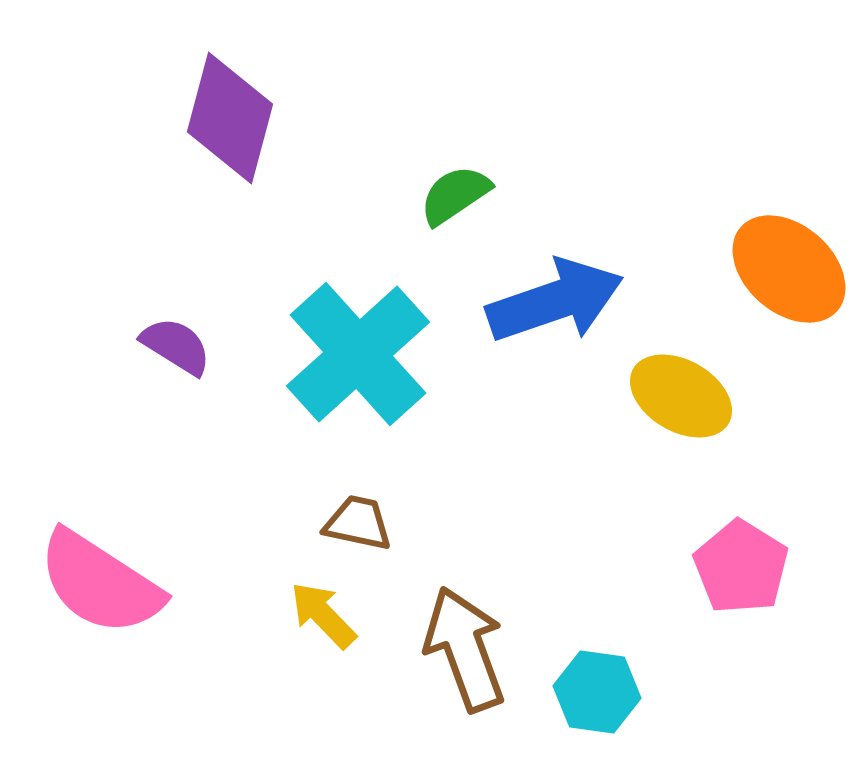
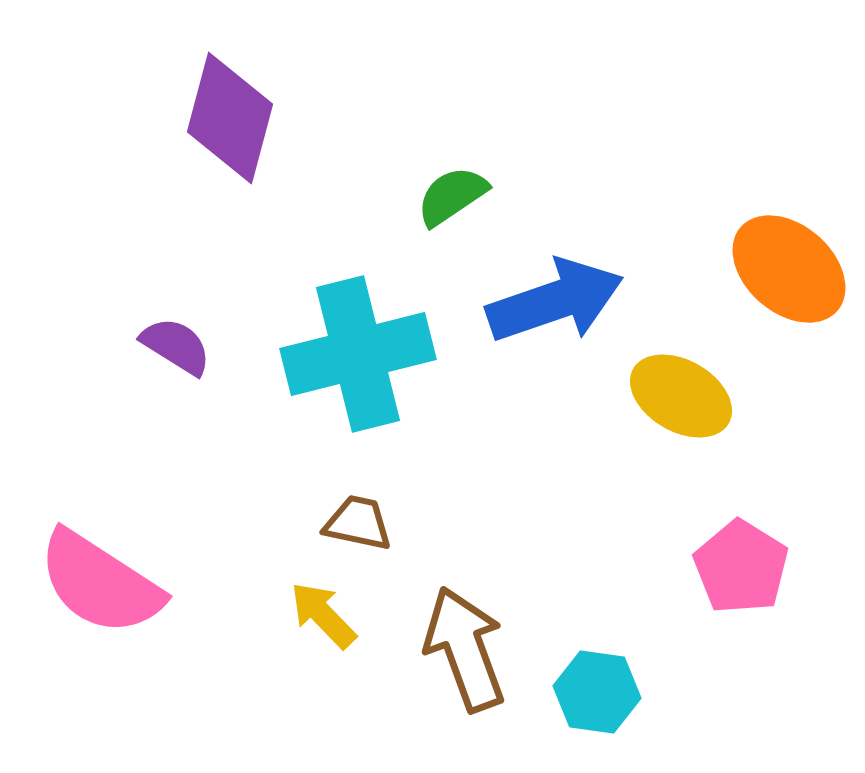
green semicircle: moved 3 px left, 1 px down
cyan cross: rotated 28 degrees clockwise
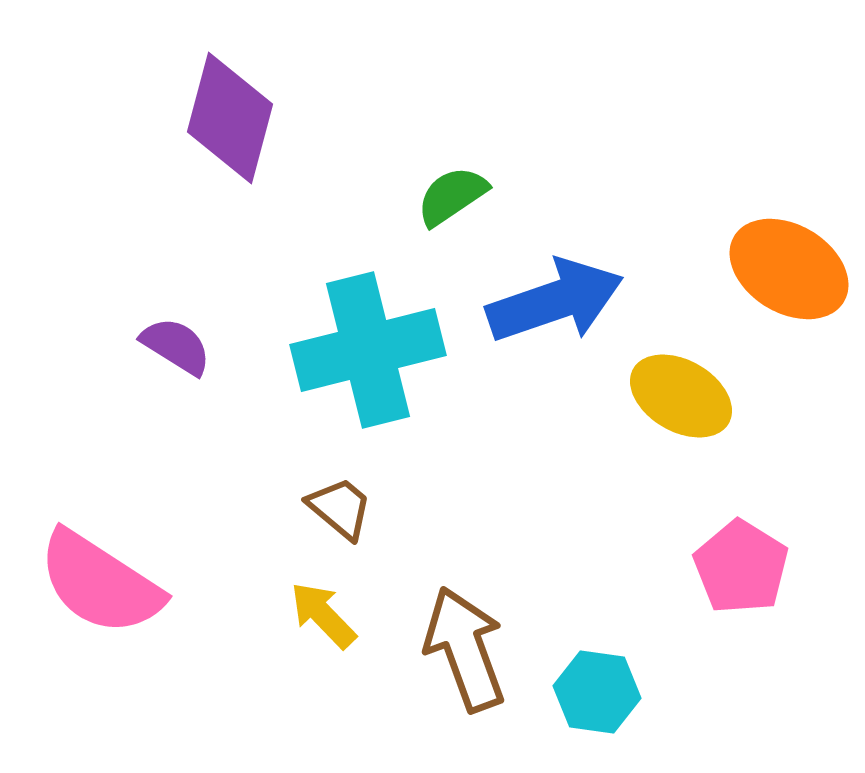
orange ellipse: rotated 10 degrees counterclockwise
cyan cross: moved 10 px right, 4 px up
brown trapezoid: moved 18 px left, 15 px up; rotated 28 degrees clockwise
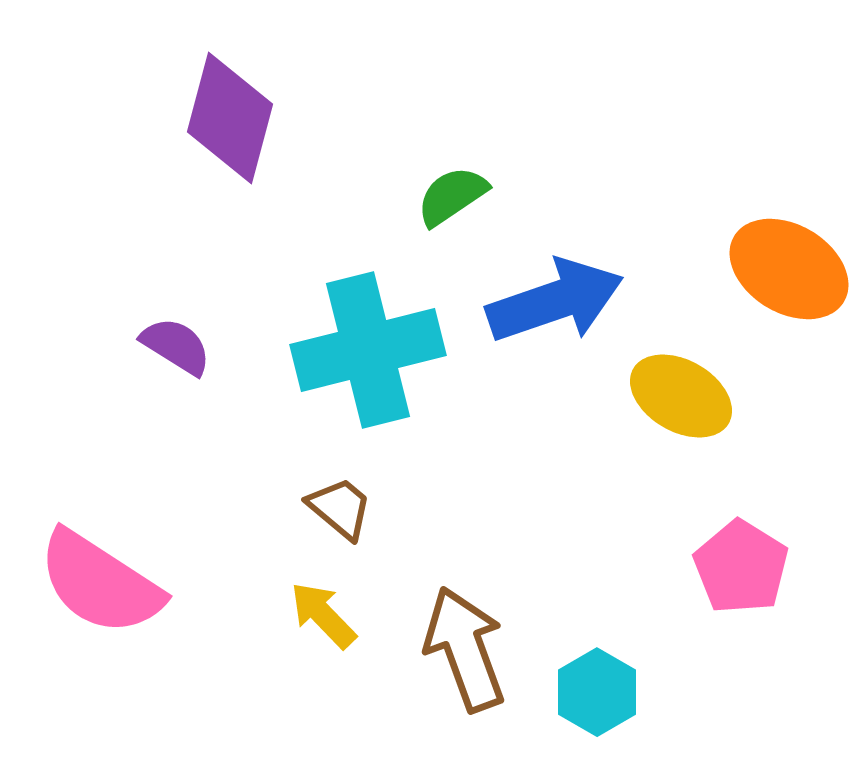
cyan hexagon: rotated 22 degrees clockwise
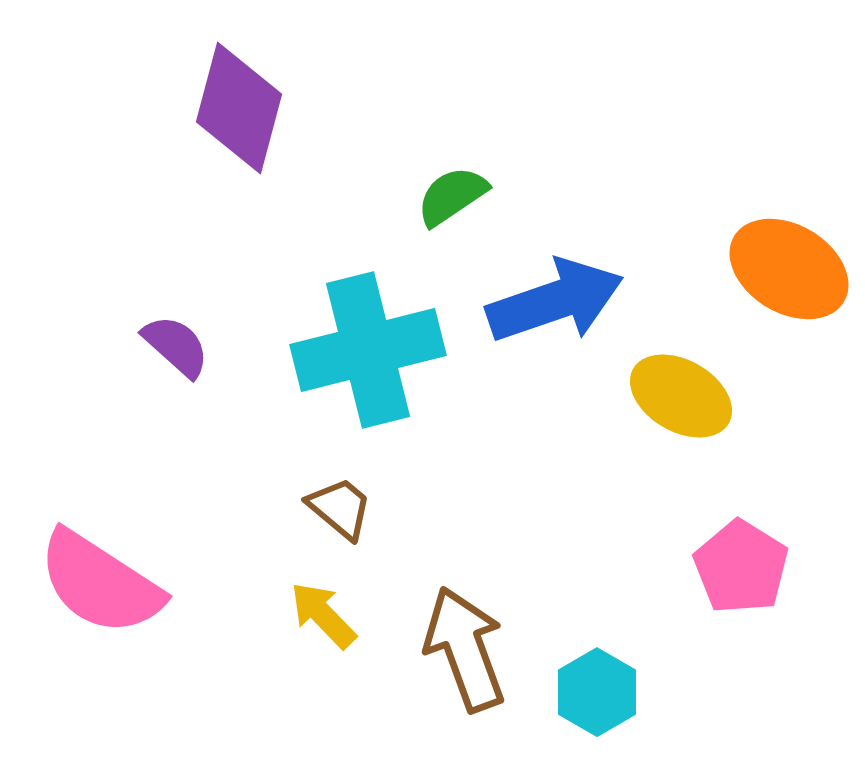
purple diamond: moved 9 px right, 10 px up
purple semicircle: rotated 10 degrees clockwise
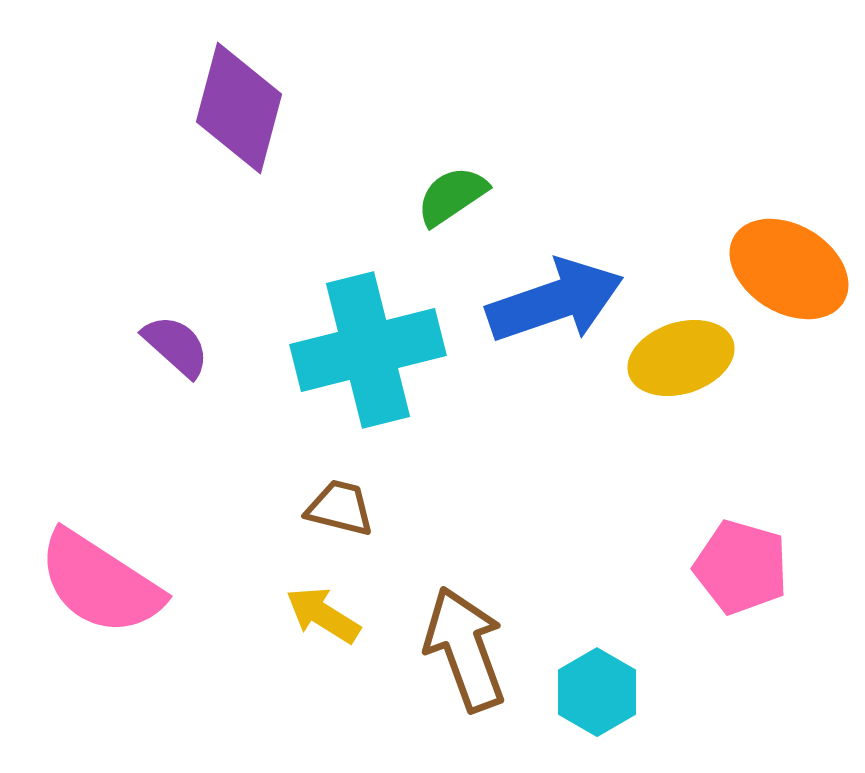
yellow ellipse: moved 38 px up; rotated 48 degrees counterclockwise
brown trapezoid: rotated 26 degrees counterclockwise
pink pentagon: rotated 16 degrees counterclockwise
yellow arrow: rotated 14 degrees counterclockwise
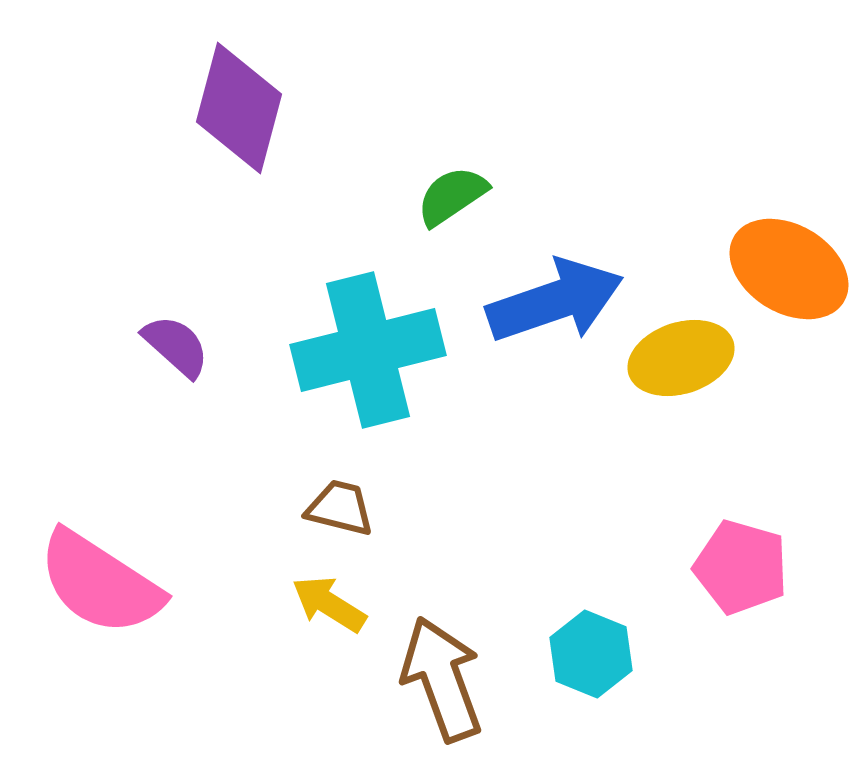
yellow arrow: moved 6 px right, 11 px up
brown arrow: moved 23 px left, 30 px down
cyan hexagon: moved 6 px left, 38 px up; rotated 8 degrees counterclockwise
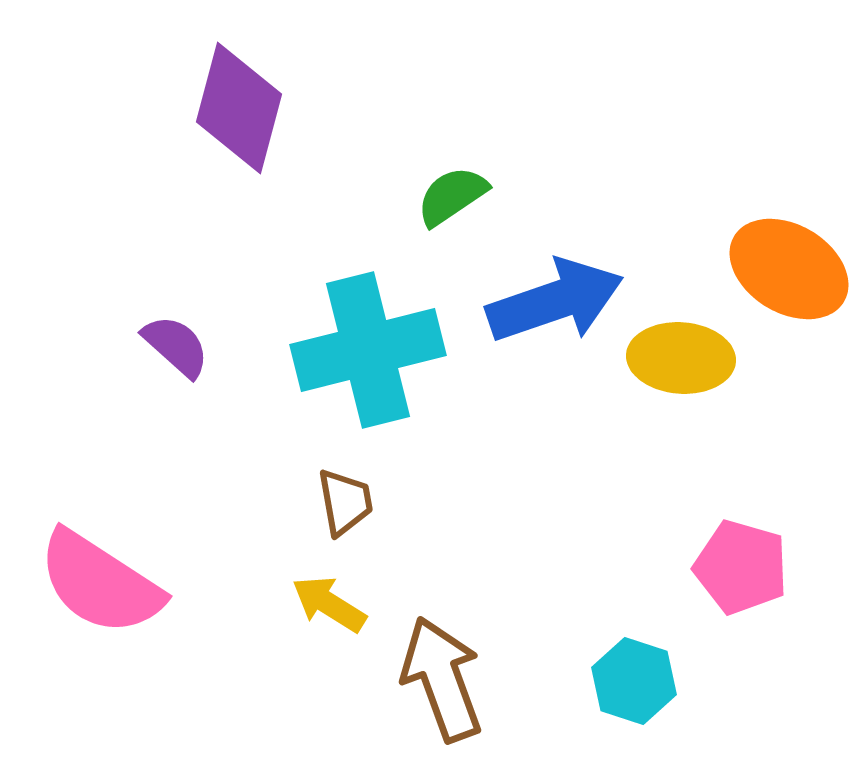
yellow ellipse: rotated 22 degrees clockwise
brown trapezoid: moved 5 px right, 6 px up; rotated 66 degrees clockwise
cyan hexagon: moved 43 px right, 27 px down; rotated 4 degrees counterclockwise
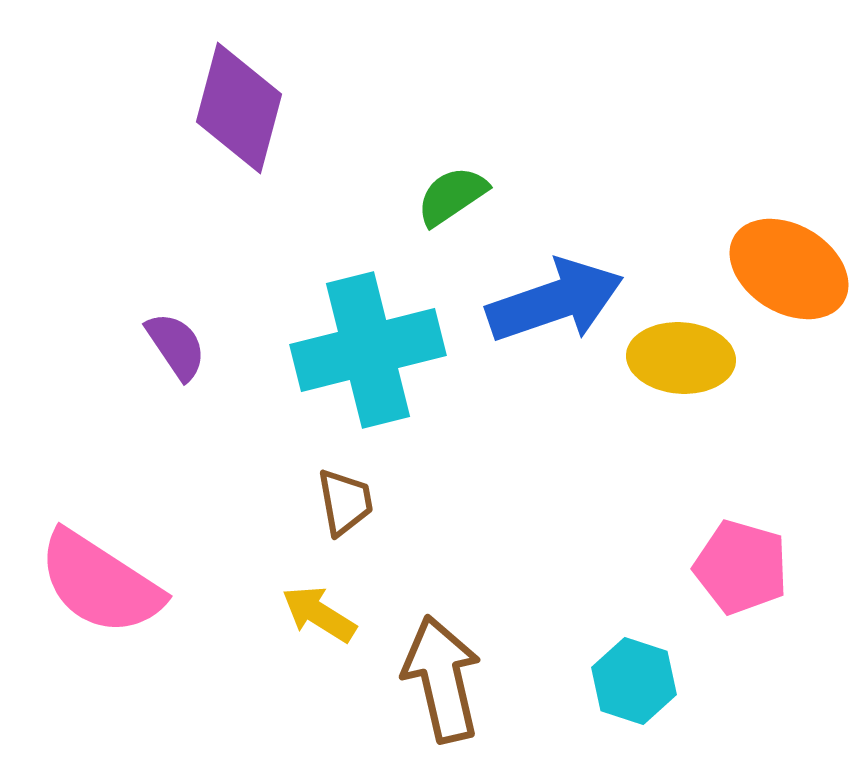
purple semicircle: rotated 14 degrees clockwise
yellow arrow: moved 10 px left, 10 px down
brown arrow: rotated 7 degrees clockwise
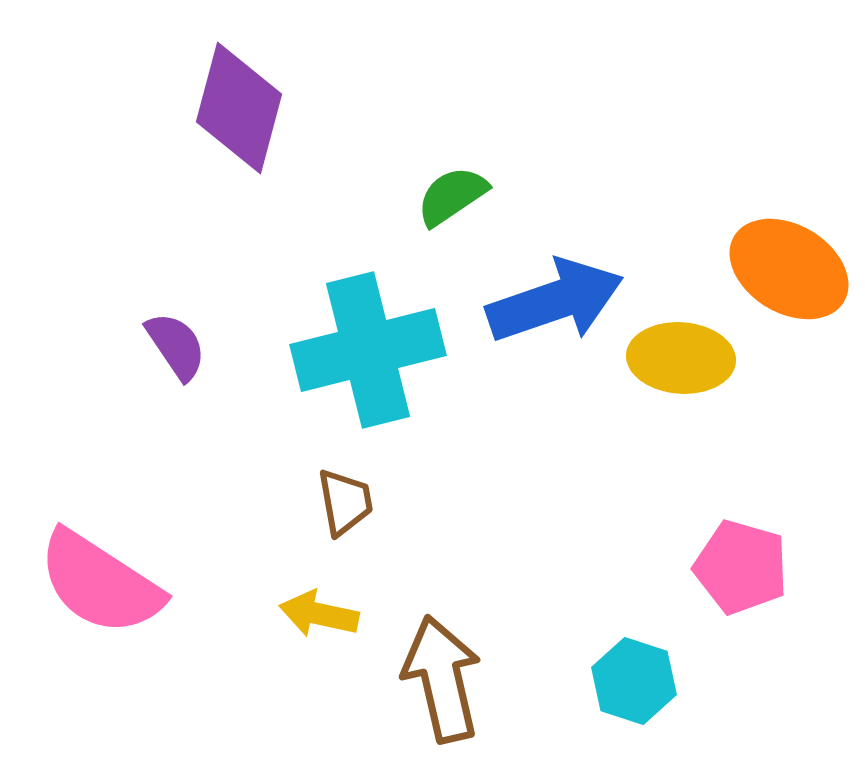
yellow arrow: rotated 20 degrees counterclockwise
